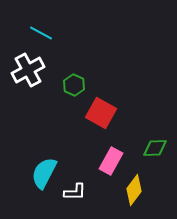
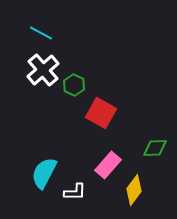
white cross: moved 15 px right; rotated 12 degrees counterclockwise
pink rectangle: moved 3 px left, 4 px down; rotated 12 degrees clockwise
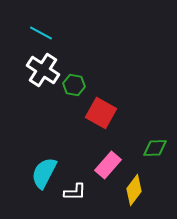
white cross: rotated 16 degrees counterclockwise
green hexagon: rotated 15 degrees counterclockwise
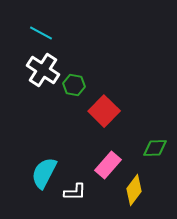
red square: moved 3 px right, 2 px up; rotated 16 degrees clockwise
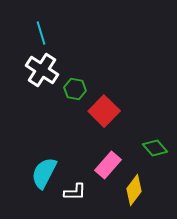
cyan line: rotated 45 degrees clockwise
white cross: moved 1 px left
green hexagon: moved 1 px right, 4 px down
green diamond: rotated 50 degrees clockwise
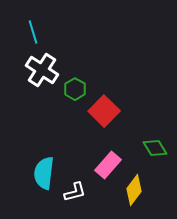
cyan line: moved 8 px left, 1 px up
green hexagon: rotated 20 degrees clockwise
green diamond: rotated 10 degrees clockwise
cyan semicircle: rotated 20 degrees counterclockwise
white L-shape: rotated 15 degrees counterclockwise
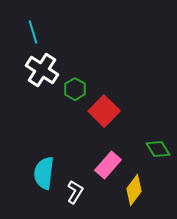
green diamond: moved 3 px right, 1 px down
white L-shape: rotated 45 degrees counterclockwise
